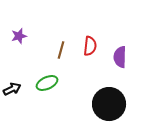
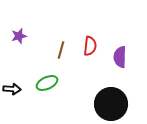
black arrow: rotated 30 degrees clockwise
black circle: moved 2 px right
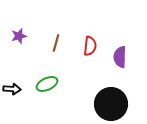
brown line: moved 5 px left, 7 px up
green ellipse: moved 1 px down
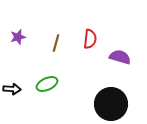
purple star: moved 1 px left, 1 px down
red semicircle: moved 7 px up
purple semicircle: rotated 105 degrees clockwise
